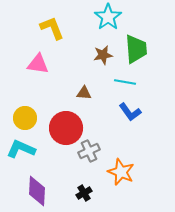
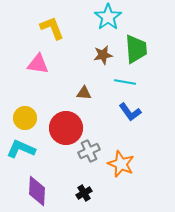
orange star: moved 8 px up
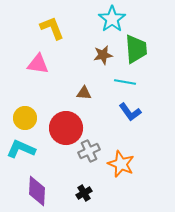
cyan star: moved 4 px right, 2 px down
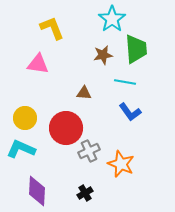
black cross: moved 1 px right
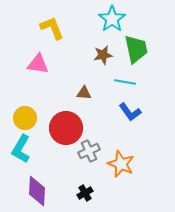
green trapezoid: rotated 8 degrees counterclockwise
cyan L-shape: rotated 84 degrees counterclockwise
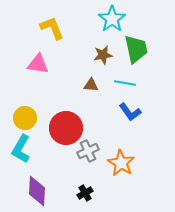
cyan line: moved 1 px down
brown triangle: moved 7 px right, 8 px up
gray cross: moved 1 px left
orange star: moved 1 px up; rotated 8 degrees clockwise
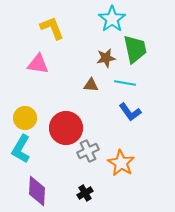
green trapezoid: moved 1 px left
brown star: moved 3 px right, 3 px down
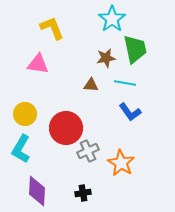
yellow circle: moved 4 px up
black cross: moved 2 px left; rotated 21 degrees clockwise
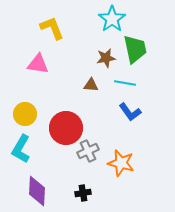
orange star: rotated 16 degrees counterclockwise
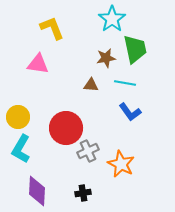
yellow circle: moved 7 px left, 3 px down
orange star: moved 1 px down; rotated 12 degrees clockwise
